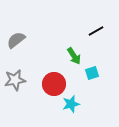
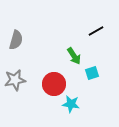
gray semicircle: rotated 144 degrees clockwise
cyan star: rotated 24 degrees clockwise
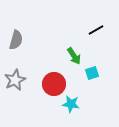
black line: moved 1 px up
gray star: rotated 15 degrees counterclockwise
